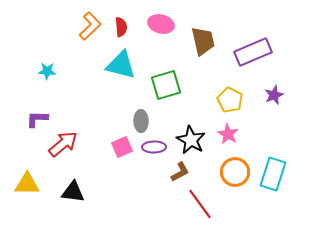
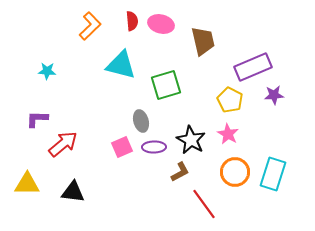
red semicircle: moved 11 px right, 6 px up
purple rectangle: moved 15 px down
purple star: rotated 18 degrees clockwise
gray ellipse: rotated 15 degrees counterclockwise
red line: moved 4 px right
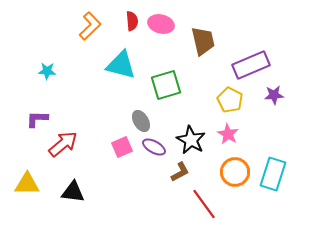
purple rectangle: moved 2 px left, 2 px up
gray ellipse: rotated 15 degrees counterclockwise
purple ellipse: rotated 30 degrees clockwise
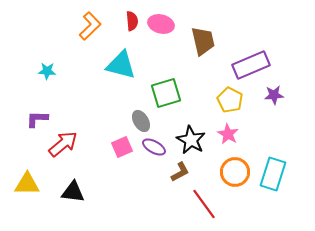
green square: moved 8 px down
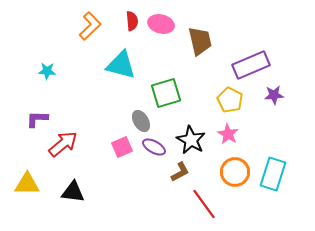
brown trapezoid: moved 3 px left
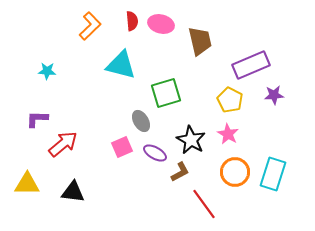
purple ellipse: moved 1 px right, 6 px down
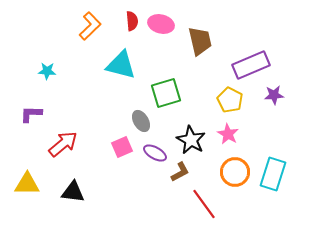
purple L-shape: moved 6 px left, 5 px up
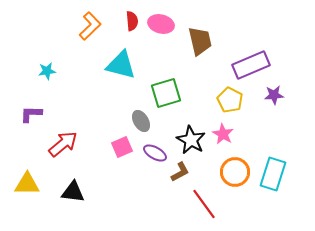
cyan star: rotated 12 degrees counterclockwise
pink star: moved 5 px left
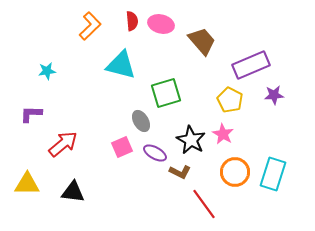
brown trapezoid: moved 2 px right; rotated 28 degrees counterclockwise
brown L-shape: rotated 55 degrees clockwise
